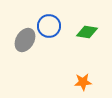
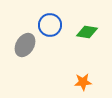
blue circle: moved 1 px right, 1 px up
gray ellipse: moved 5 px down
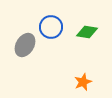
blue circle: moved 1 px right, 2 px down
orange star: rotated 18 degrees counterclockwise
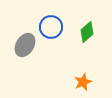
green diamond: rotated 50 degrees counterclockwise
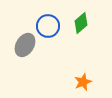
blue circle: moved 3 px left, 1 px up
green diamond: moved 6 px left, 9 px up
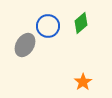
orange star: rotated 12 degrees counterclockwise
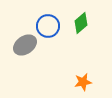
gray ellipse: rotated 25 degrees clockwise
orange star: rotated 24 degrees clockwise
